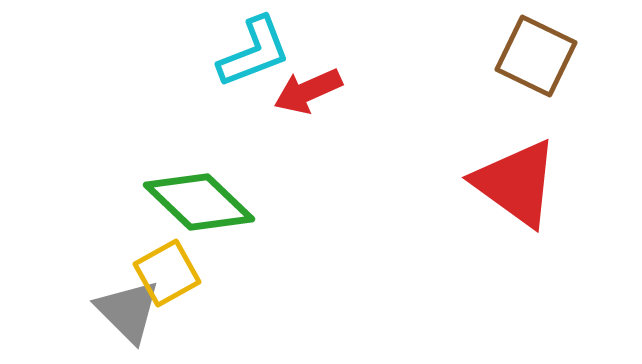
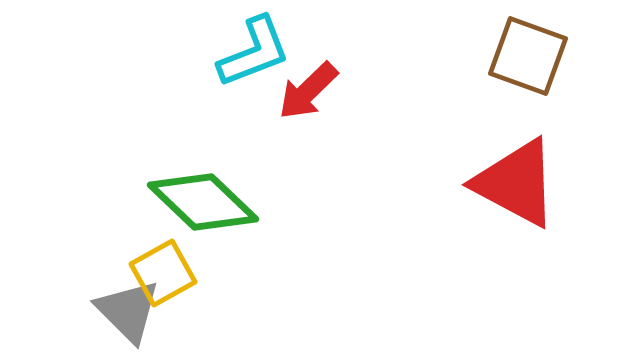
brown square: moved 8 px left; rotated 6 degrees counterclockwise
red arrow: rotated 20 degrees counterclockwise
red triangle: rotated 8 degrees counterclockwise
green diamond: moved 4 px right
yellow square: moved 4 px left
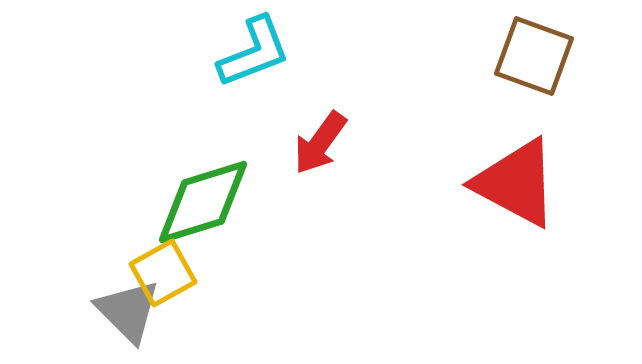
brown square: moved 6 px right
red arrow: moved 12 px right, 52 px down; rotated 10 degrees counterclockwise
green diamond: rotated 61 degrees counterclockwise
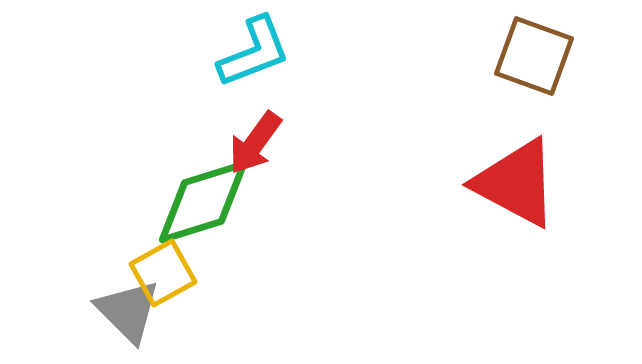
red arrow: moved 65 px left
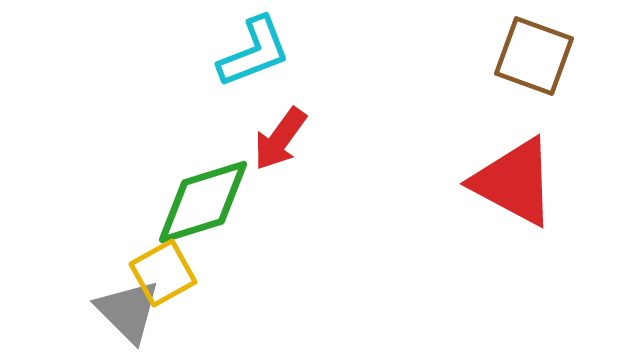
red arrow: moved 25 px right, 4 px up
red triangle: moved 2 px left, 1 px up
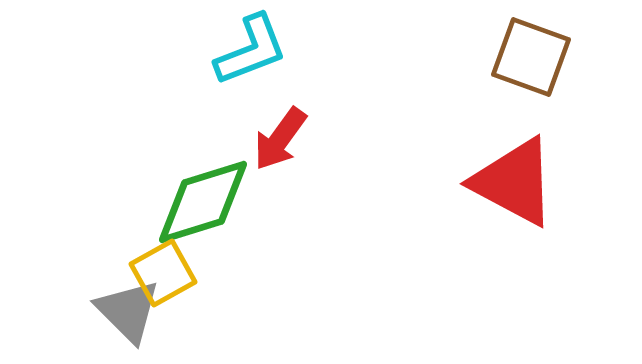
cyan L-shape: moved 3 px left, 2 px up
brown square: moved 3 px left, 1 px down
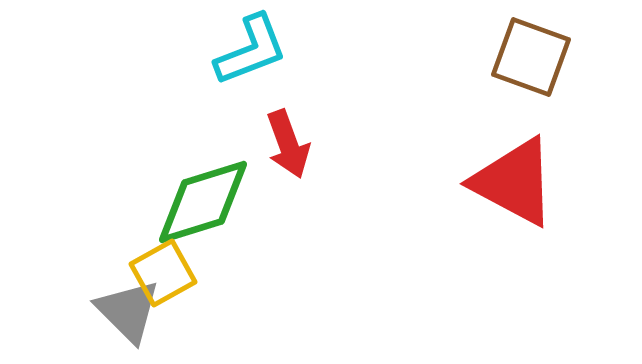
red arrow: moved 8 px right, 5 px down; rotated 56 degrees counterclockwise
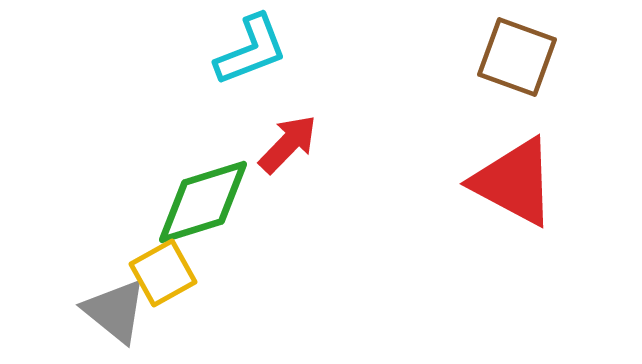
brown square: moved 14 px left
red arrow: rotated 116 degrees counterclockwise
gray triangle: moved 13 px left; rotated 6 degrees counterclockwise
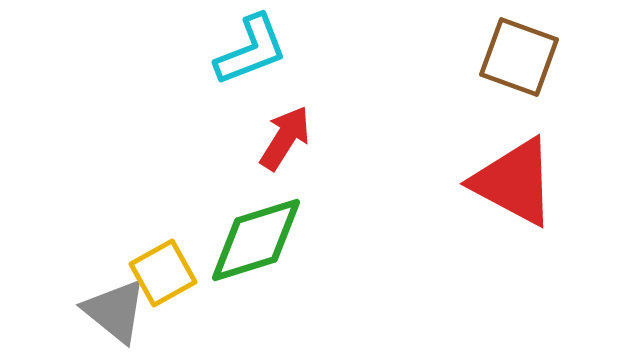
brown square: moved 2 px right
red arrow: moved 3 px left, 6 px up; rotated 12 degrees counterclockwise
green diamond: moved 53 px right, 38 px down
